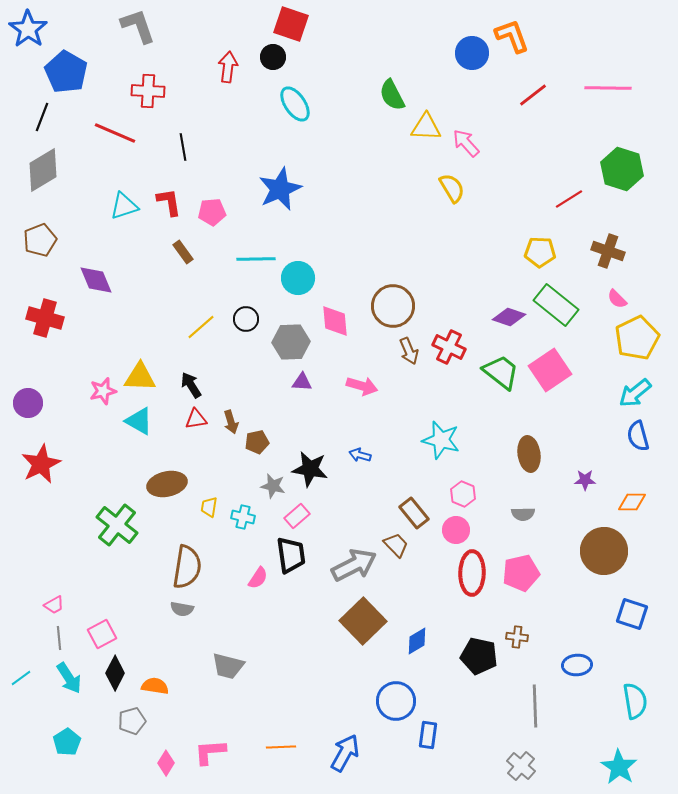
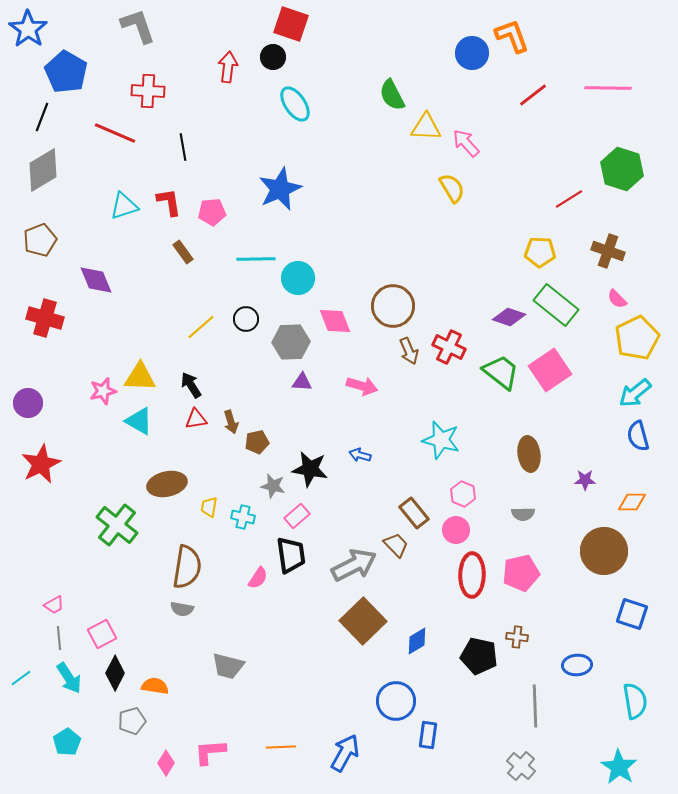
pink diamond at (335, 321): rotated 16 degrees counterclockwise
red ellipse at (472, 573): moved 2 px down
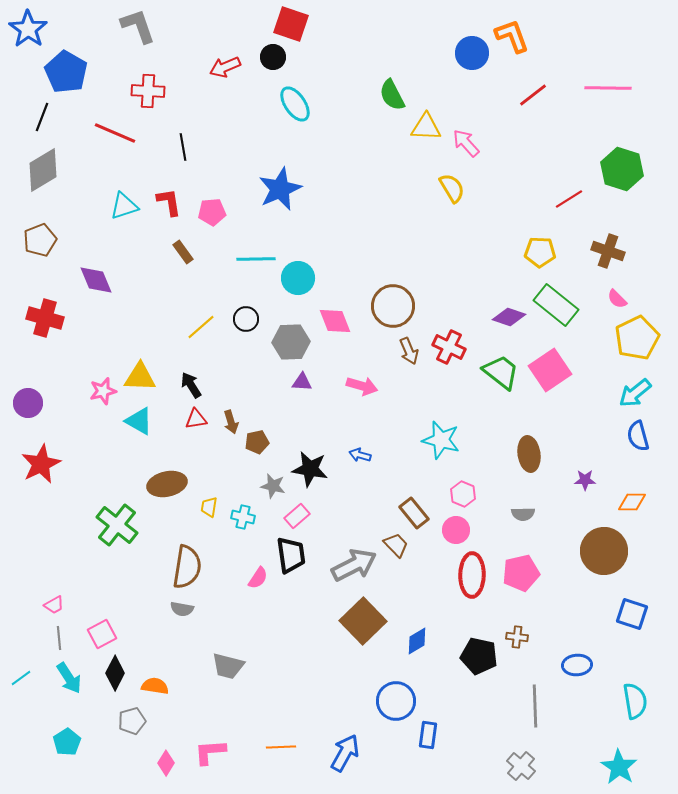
red arrow at (228, 67): moved 3 px left; rotated 120 degrees counterclockwise
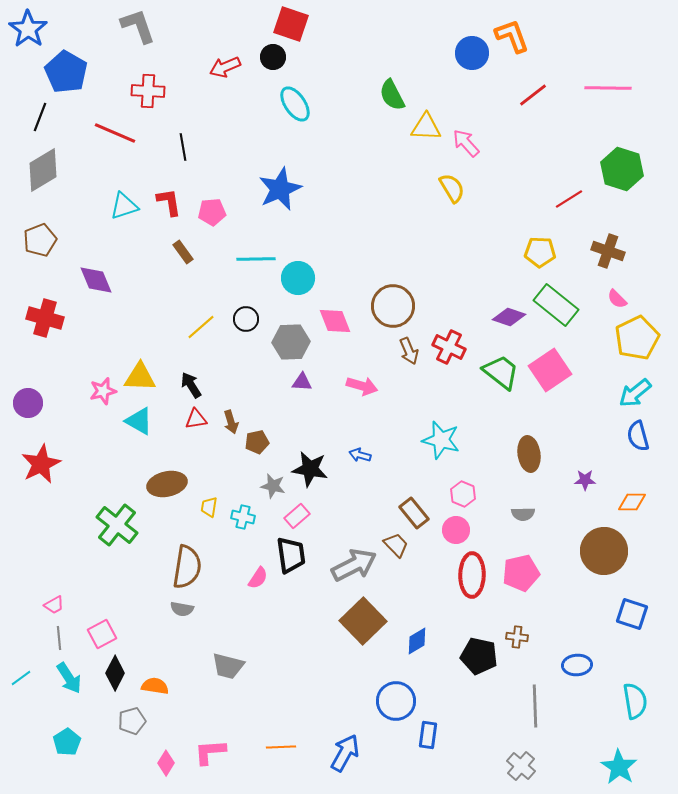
black line at (42, 117): moved 2 px left
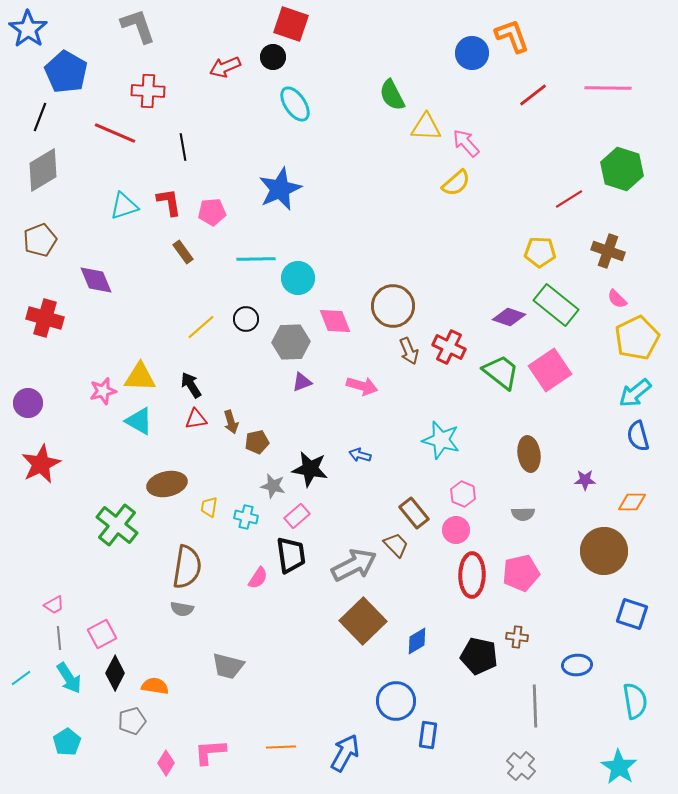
yellow semicircle at (452, 188): moved 4 px right, 5 px up; rotated 80 degrees clockwise
purple triangle at (302, 382): rotated 25 degrees counterclockwise
cyan cross at (243, 517): moved 3 px right
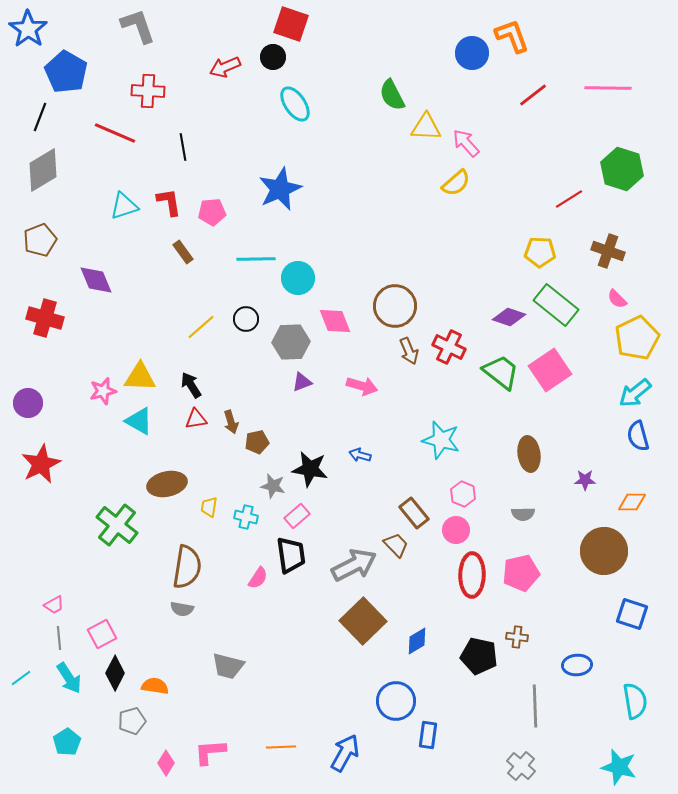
brown circle at (393, 306): moved 2 px right
cyan star at (619, 767): rotated 18 degrees counterclockwise
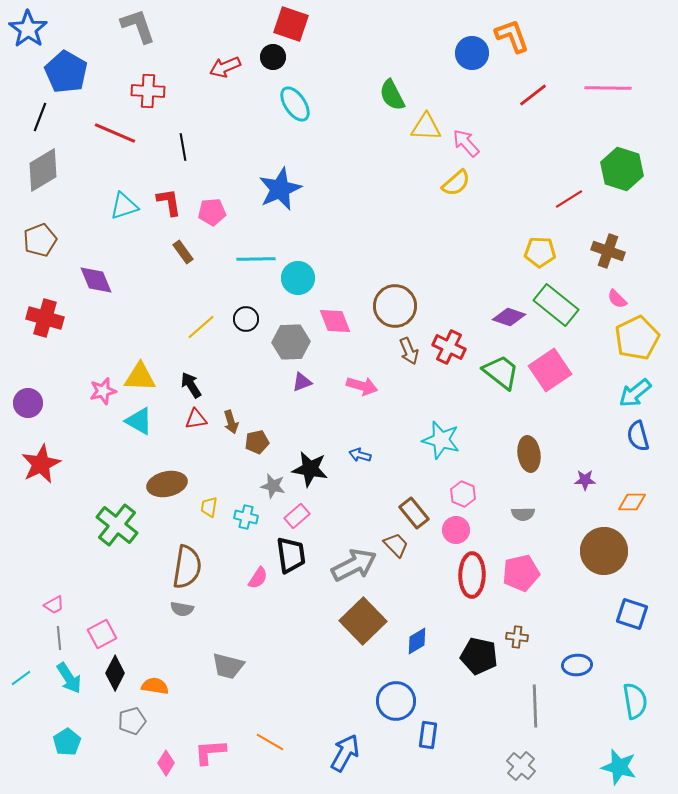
orange line at (281, 747): moved 11 px left, 5 px up; rotated 32 degrees clockwise
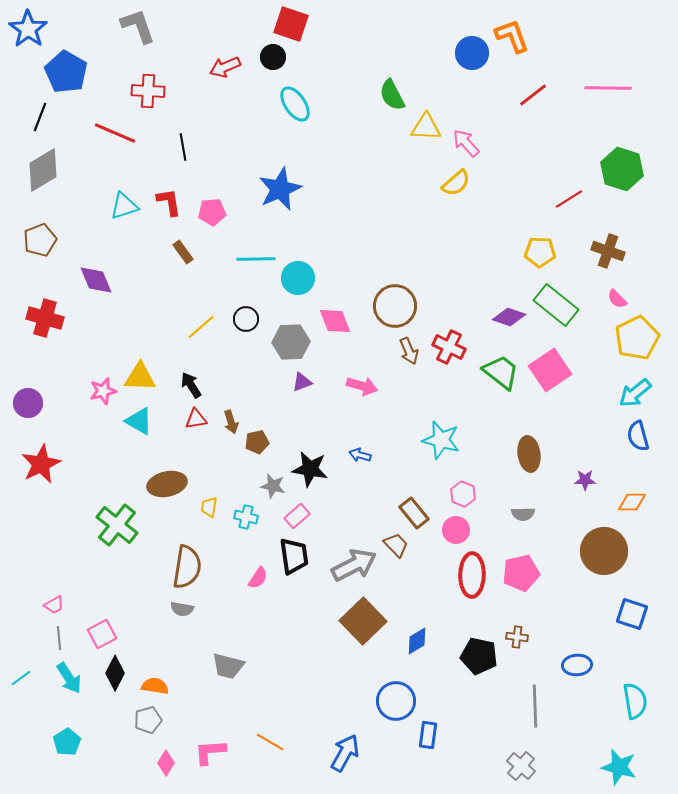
black trapezoid at (291, 555): moved 3 px right, 1 px down
gray pentagon at (132, 721): moved 16 px right, 1 px up
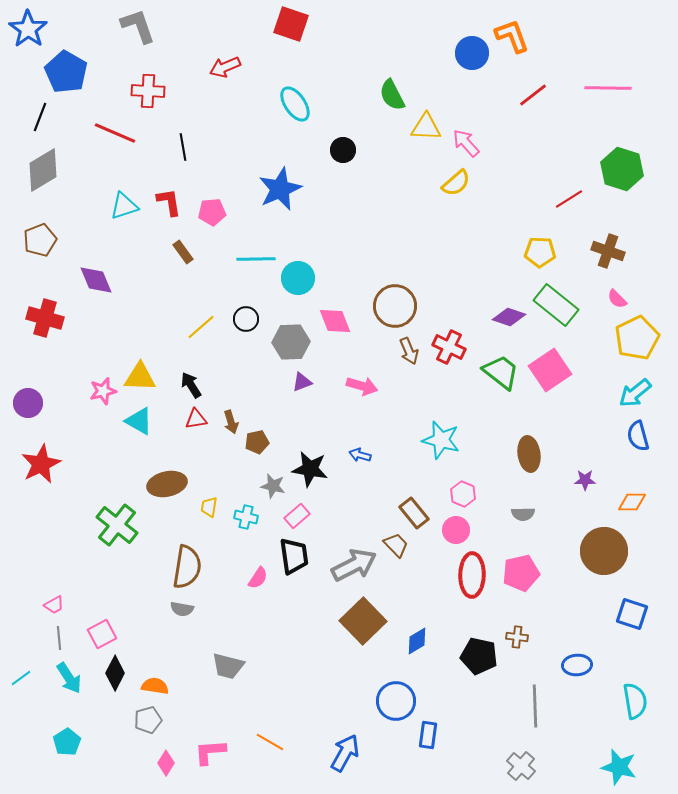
black circle at (273, 57): moved 70 px right, 93 px down
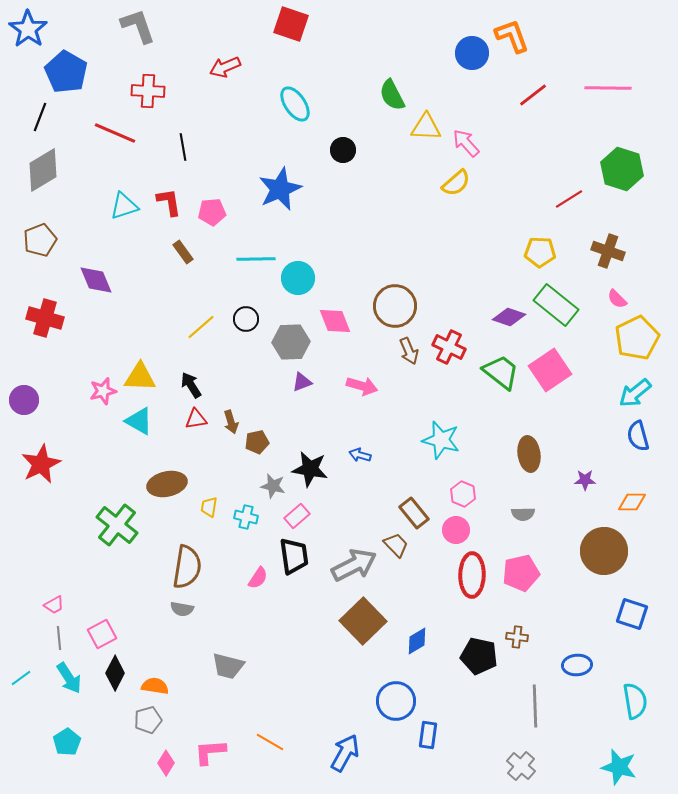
purple circle at (28, 403): moved 4 px left, 3 px up
